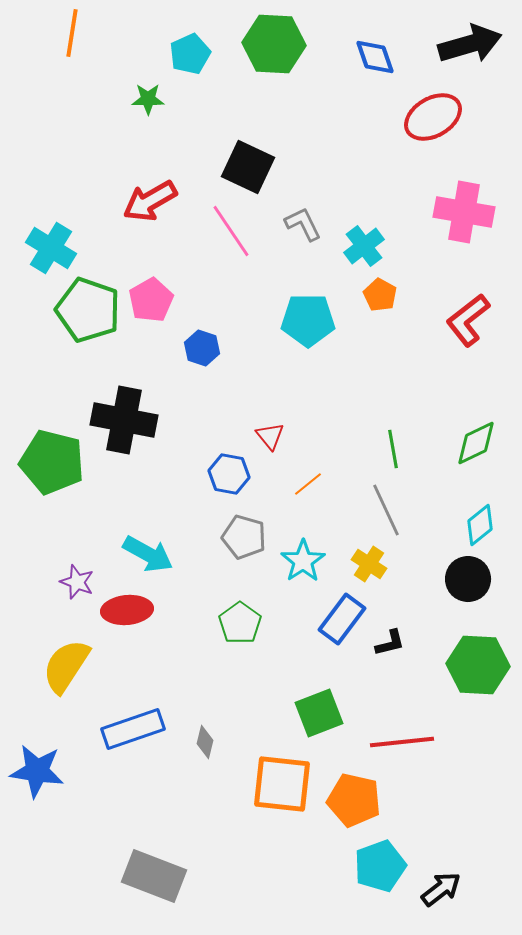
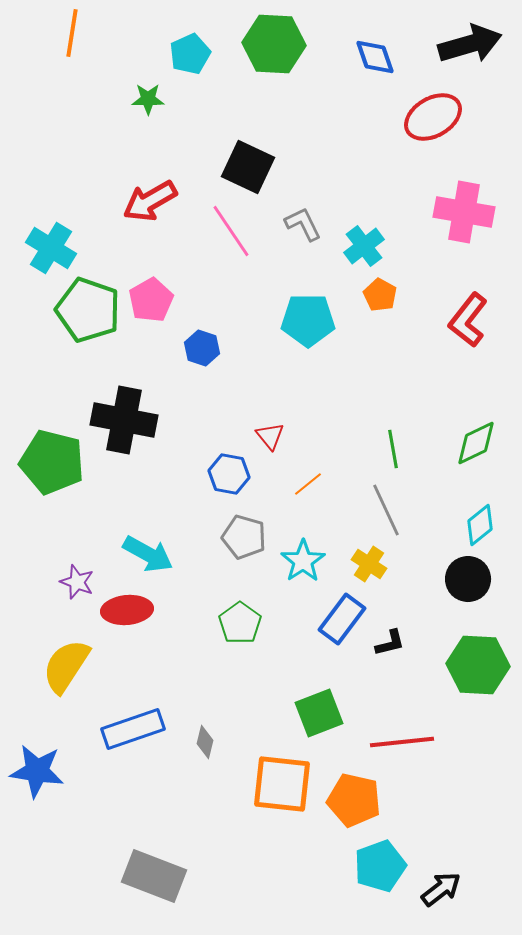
red L-shape at (468, 320): rotated 14 degrees counterclockwise
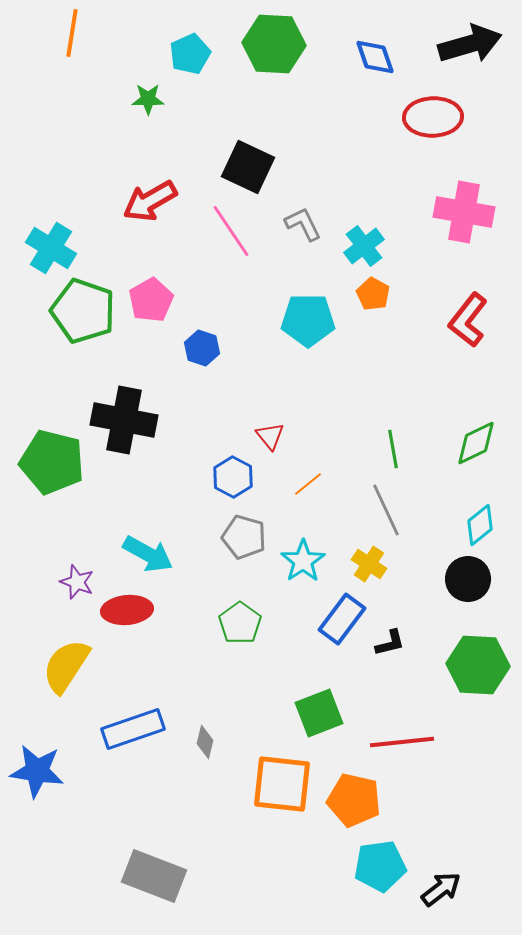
red ellipse at (433, 117): rotated 28 degrees clockwise
orange pentagon at (380, 295): moved 7 px left, 1 px up
green pentagon at (88, 310): moved 5 px left, 1 px down
blue hexagon at (229, 474): moved 4 px right, 3 px down; rotated 18 degrees clockwise
cyan pentagon at (380, 866): rotated 12 degrees clockwise
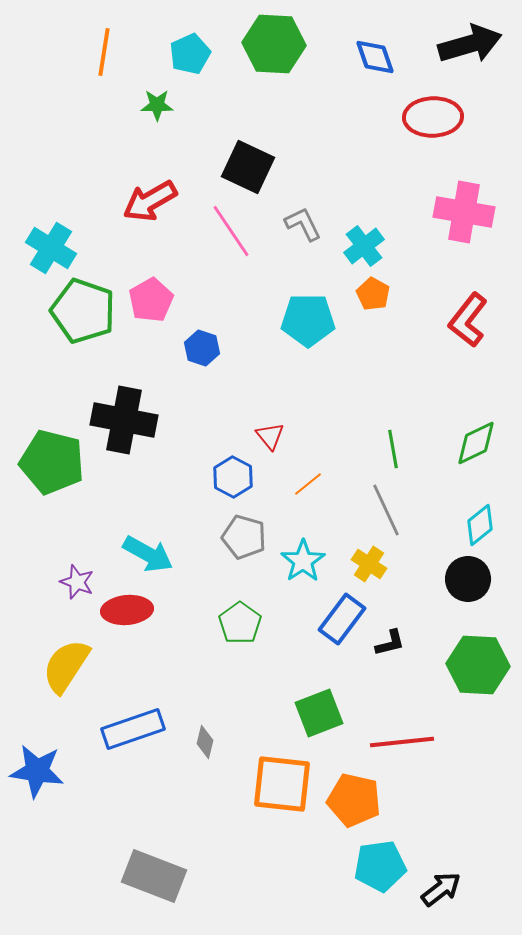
orange line at (72, 33): moved 32 px right, 19 px down
green star at (148, 99): moved 9 px right, 6 px down
